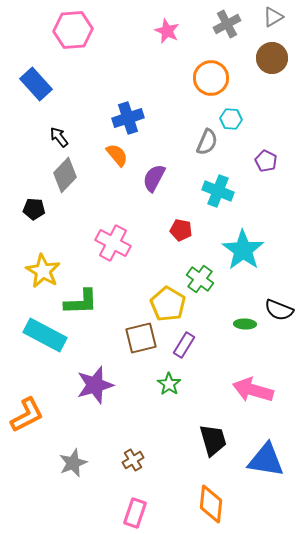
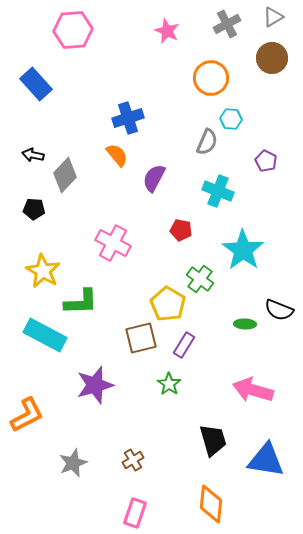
black arrow: moved 26 px left, 18 px down; rotated 40 degrees counterclockwise
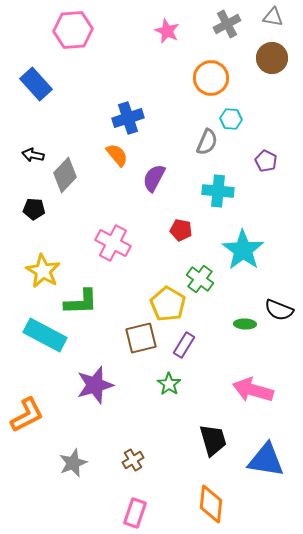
gray triangle: rotated 40 degrees clockwise
cyan cross: rotated 16 degrees counterclockwise
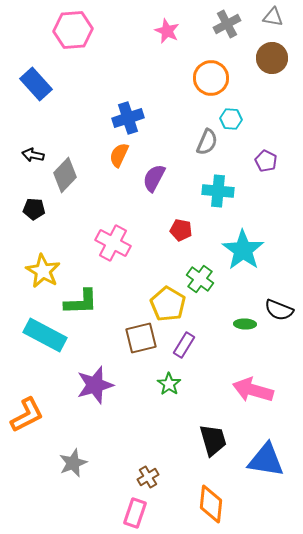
orange semicircle: moved 2 px right; rotated 115 degrees counterclockwise
brown cross: moved 15 px right, 17 px down
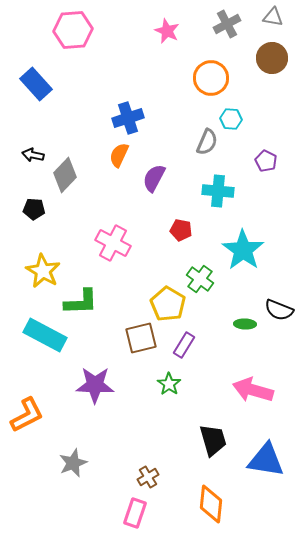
purple star: rotated 18 degrees clockwise
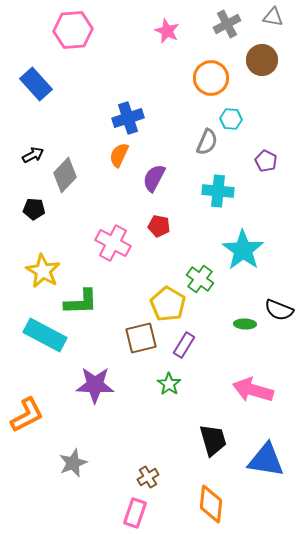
brown circle: moved 10 px left, 2 px down
black arrow: rotated 140 degrees clockwise
red pentagon: moved 22 px left, 4 px up
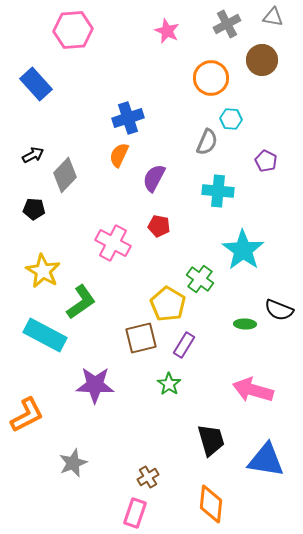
green L-shape: rotated 33 degrees counterclockwise
black trapezoid: moved 2 px left
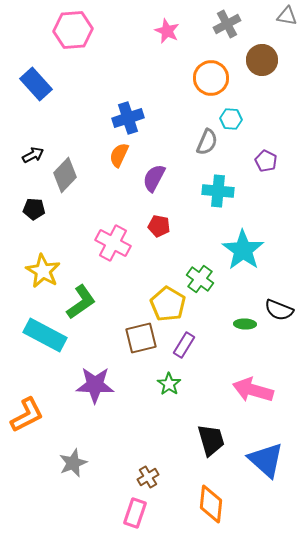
gray triangle: moved 14 px right, 1 px up
blue triangle: rotated 33 degrees clockwise
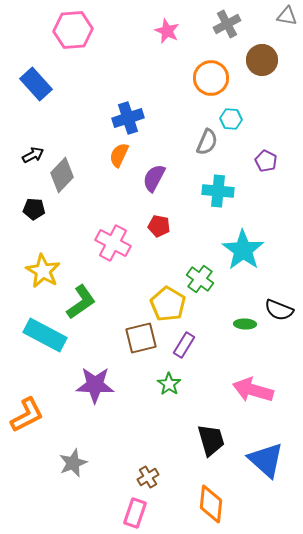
gray diamond: moved 3 px left
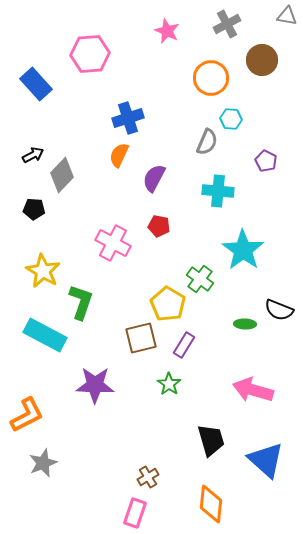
pink hexagon: moved 17 px right, 24 px down
green L-shape: rotated 36 degrees counterclockwise
gray star: moved 30 px left
